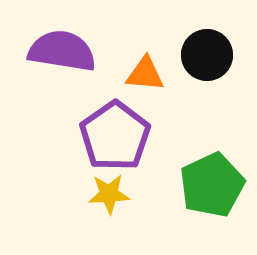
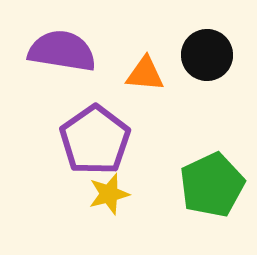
purple pentagon: moved 20 px left, 4 px down
yellow star: rotated 12 degrees counterclockwise
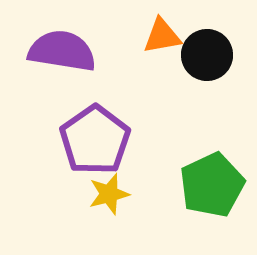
orange triangle: moved 17 px right, 38 px up; rotated 15 degrees counterclockwise
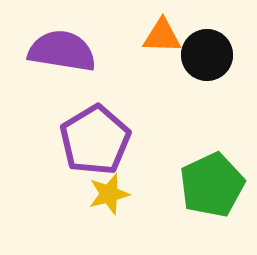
orange triangle: rotated 12 degrees clockwise
purple pentagon: rotated 4 degrees clockwise
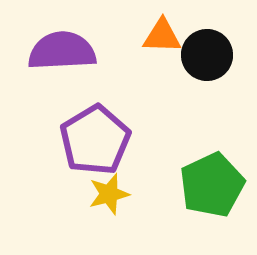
purple semicircle: rotated 12 degrees counterclockwise
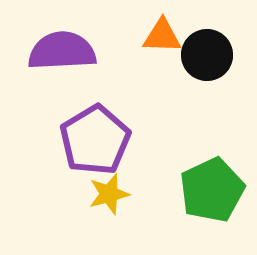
green pentagon: moved 5 px down
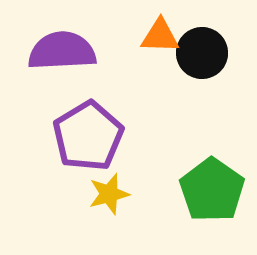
orange triangle: moved 2 px left
black circle: moved 5 px left, 2 px up
purple pentagon: moved 7 px left, 4 px up
green pentagon: rotated 12 degrees counterclockwise
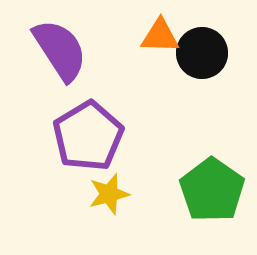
purple semicircle: moved 2 px left, 1 px up; rotated 60 degrees clockwise
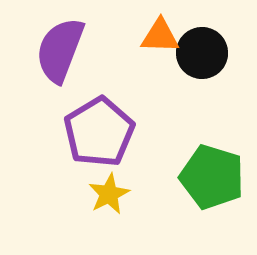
purple semicircle: rotated 126 degrees counterclockwise
purple pentagon: moved 11 px right, 4 px up
green pentagon: moved 13 px up; rotated 18 degrees counterclockwise
yellow star: rotated 12 degrees counterclockwise
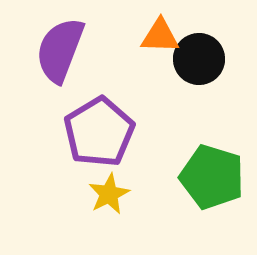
black circle: moved 3 px left, 6 px down
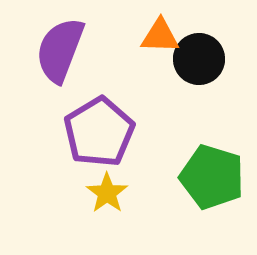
yellow star: moved 2 px left, 1 px up; rotated 9 degrees counterclockwise
